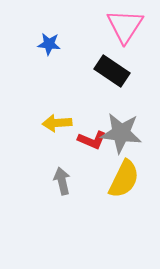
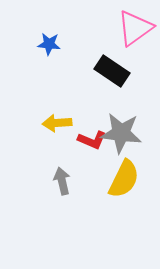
pink triangle: moved 10 px right, 2 px down; rotated 21 degrees clockwise
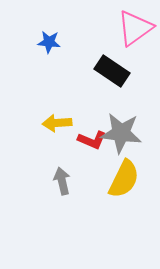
blue star: moved 2 px up
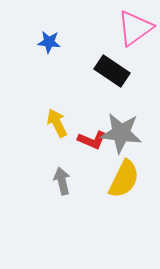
yellow arrow: rotated 68 degrees clockwise
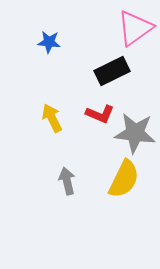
black rectangle: rotated 60 degrees counterclockwise
yellow arrow: moved 5 px left, 5 px up
gray star: moved 14 px right
red L-shape: moved 8 px right, 26 px up
gray arrow: moved 5 px right
